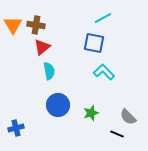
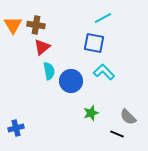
blue circle: moved 13 px right, 24 px up
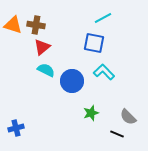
orange triangle: rotated 42 degrees counterclockwise
cyan semicircle: moved 3 px left, 1 px up; rotated 54 degrees counterclockwise
blue circle: moved 1 px right
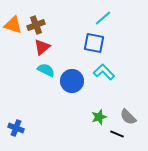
cyan line: rotated 12 degrees counterclockwise
brown cross: rotated 30 degrees counterclockwise
green star: moved 8 px right, 4 px down
blue cross: rotated 35 degrees clockwise
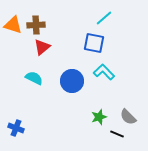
cyan line: moved 1 px right
brown cross: rotated 18 degrees clockwise
cyan semicircle: moved 12 px left, 8 px down
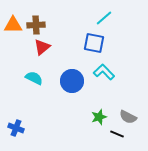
orange triangle: rotated 18 degrees counterclockwise
gray semicircle: rotated 18 degrees counterclockwise
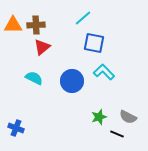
cyan line: moved 21 px left
